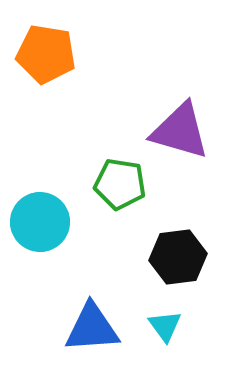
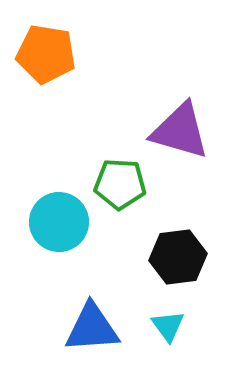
green pentagon: rotated 6 degrees counterclockwise
cyan circle: moved 19 px right
cyan triangle: moved 3 px right
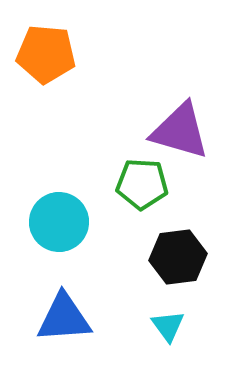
orange pentagon: rotated 4 degrees counterclockwise
green pentagon: moved 22 px right
blue triangle: moved 28 px left, 10 px up
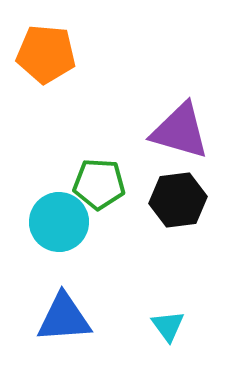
green pentagon: moved 43 px left
black hexagon: moved 57 px up
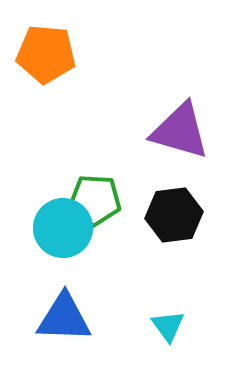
green pentagon: moved 4 px left, 16 px down
black hexagon: moved 4 px left, 15 px down
cyan circle: moved 4 px right, 6 px down
blue triangle: rotated 6 degrees clockwise
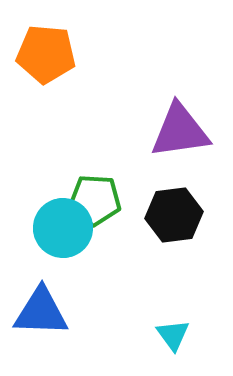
purple triangle: rotated 24 degrees counterclockwise
blue triangle: moved 23 px left, 6 px up
cyan triangle: moved 5 px right, 9 px down
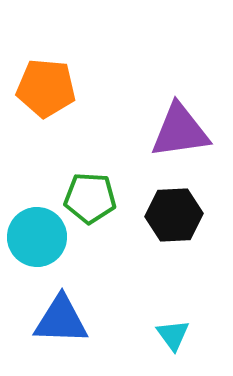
orange pentagon: moved 34 px down
green pentagon: moved 5 px left, 2 px up
black hexagon: rotated 4 degrees clockwise
cyan circle: moved 26 px left, 9 px down
blue triangle: moved 20 px right, 8 px down
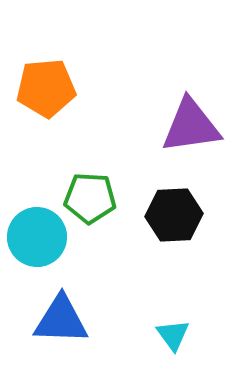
orange pentagon: rotated 10 degrees counterclockwise
purple triangle: moved 11 px right, 5 px up
